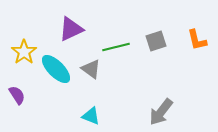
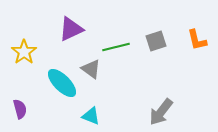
cyan ellipse: moved 6 px right, 14 px down
purple semicircle: moved 3 px right, 14 px down; rotated 18 degrees clockwise
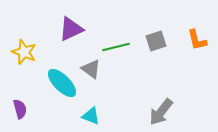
yellow star: rotated 15 degrees counterclockwise
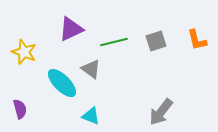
green line: moved 2 px left, 5 px up
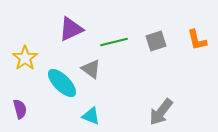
yellow star: moved 1 px right, 6 px down; rotated 15 degrees clockwise
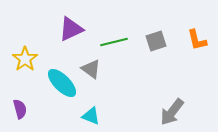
yellow star: moved 1 px down
gray arrow: moved 11 px right
